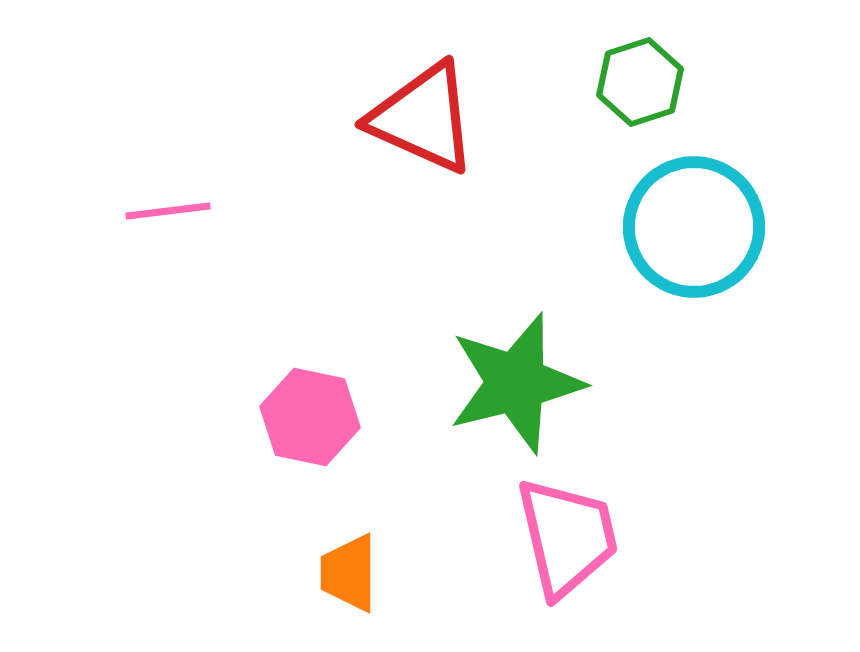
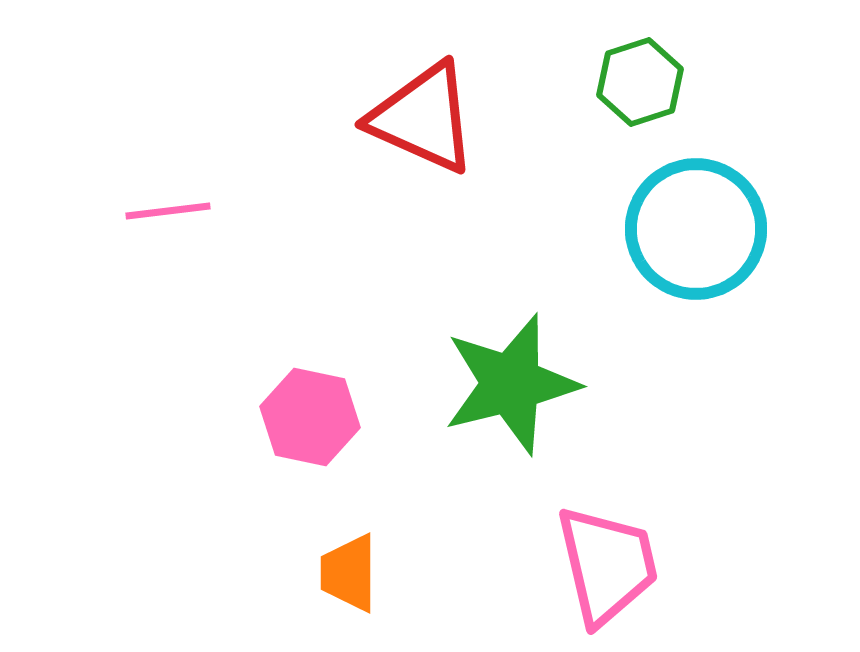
cyan circle: moved 2 px right, 2 px down
green star: moved 5 px left, 1 px down
pink trapezoid: moved 40 px right, 28 px down
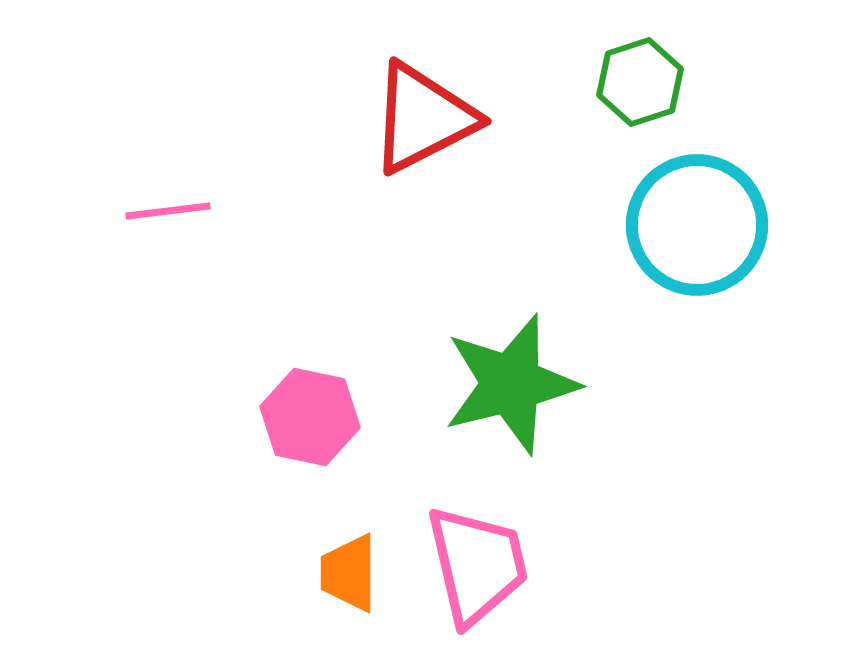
red triangle: rotated 51 degrees counterclockwise
cyan circle: moved 1 px right, 4 px up
pink trapezoid: moved 130 px left
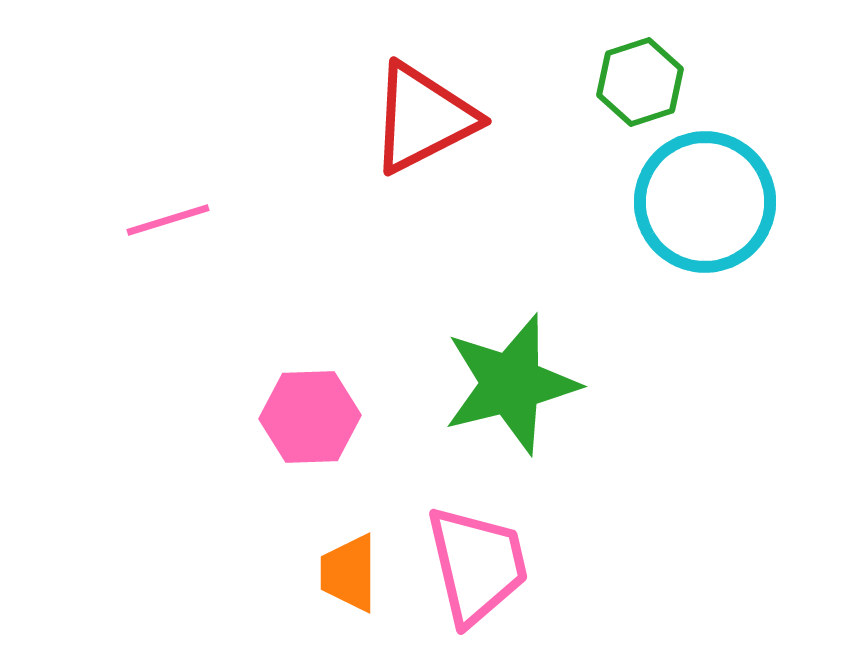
pink line: moved 9 px down; rotated 10 degrees counterclockwise
cyan circle: moved 8 px right, 23 px up
pink hexagon: rotated 14 degrees counterclockwise
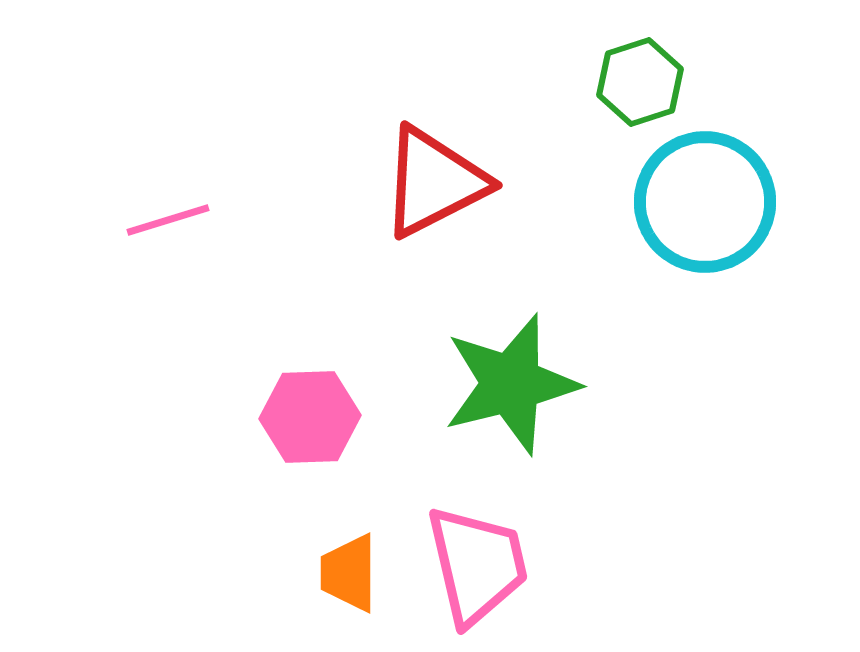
red triangle: moved 11 px right, 64 px down
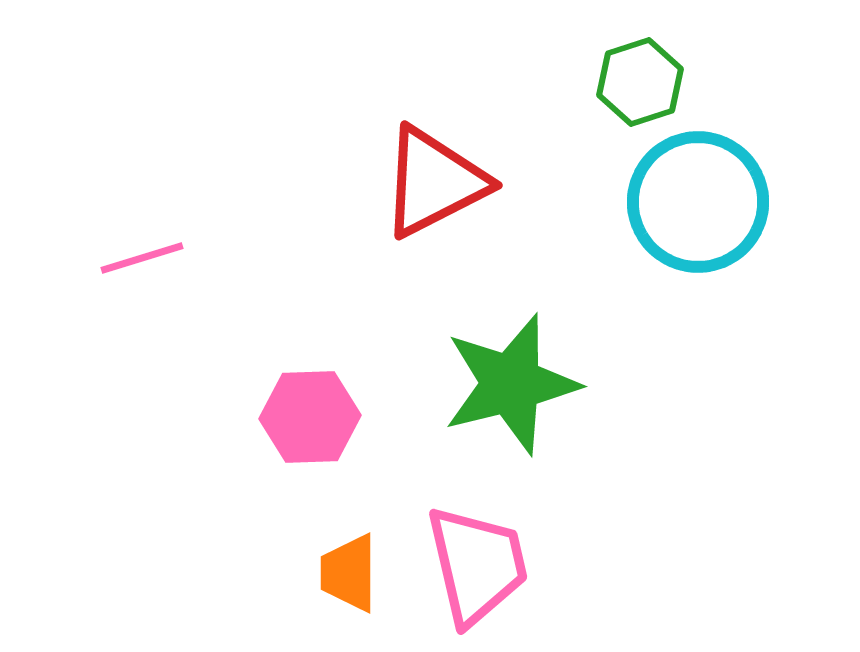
cyan circle: moved 7 px left
pink line: moved 26 px left, 38 px down
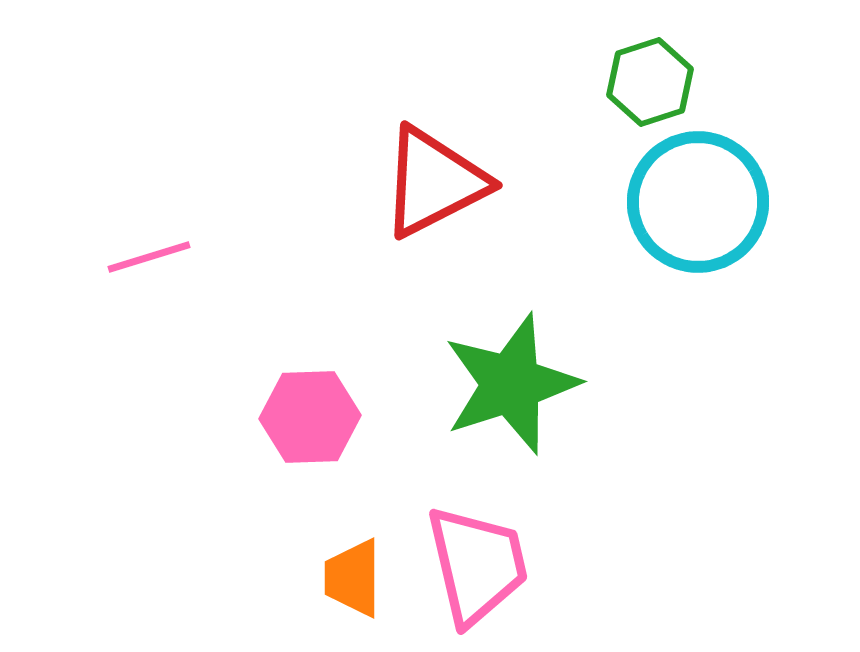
green hexagon: moved 10 px right
pink line: moved 7 px right, 1 px up
green star: rotated 4 degrees counterclockwise
orange trapezoid: moved 4 px right, 5 px down
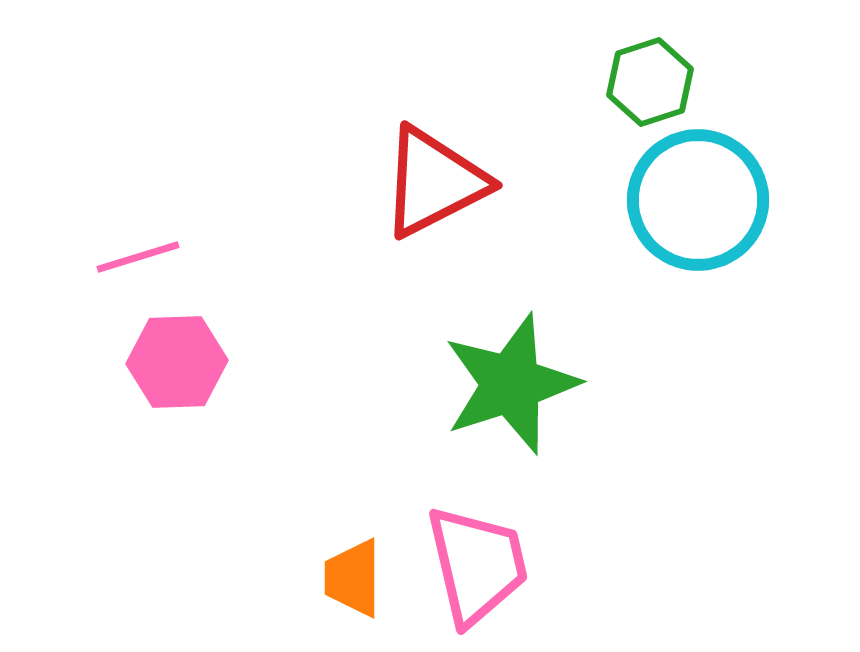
cyan circle: moved 2 px up
pink line: moved 11 px left
pink hexagon: moved 133 px left, 55 px up
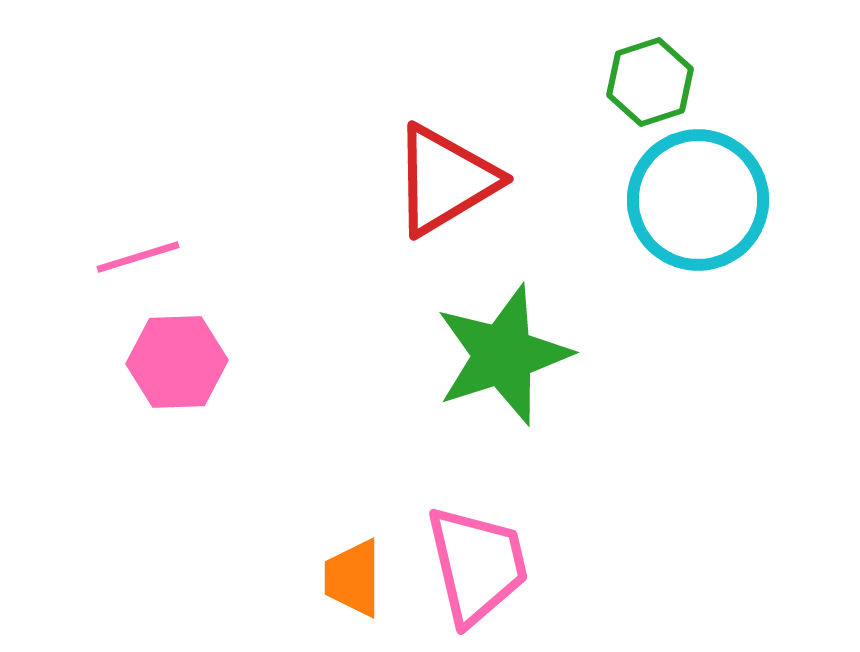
red triangle: moved 11 px right, 2 px up; rotated 4 degrees counterclockwise
green star: moved 8 px left, 29 px up
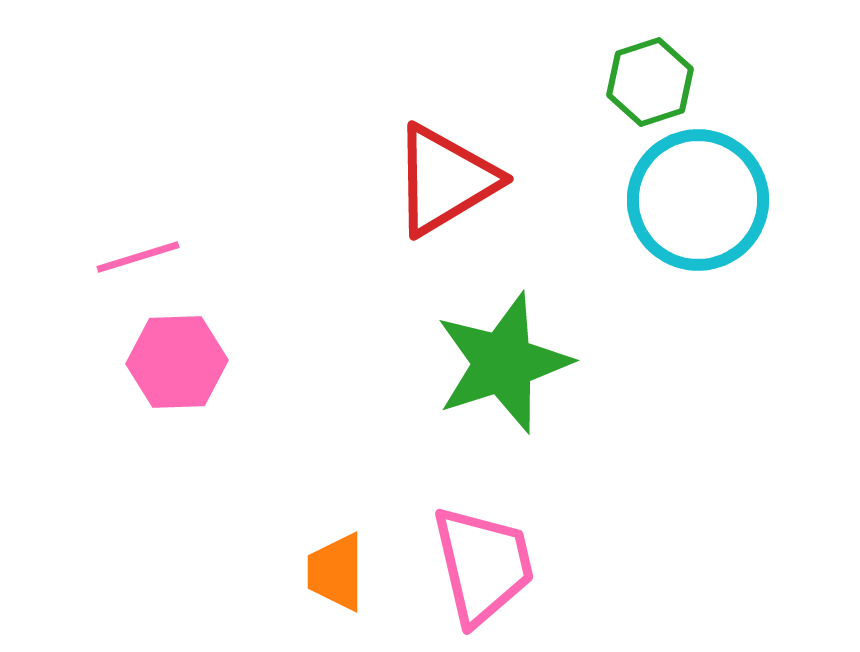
green star: moved 8 px down
pink trapezoid: moved 6 px right
orange trapezoid: moved 17 px left, 6 px up
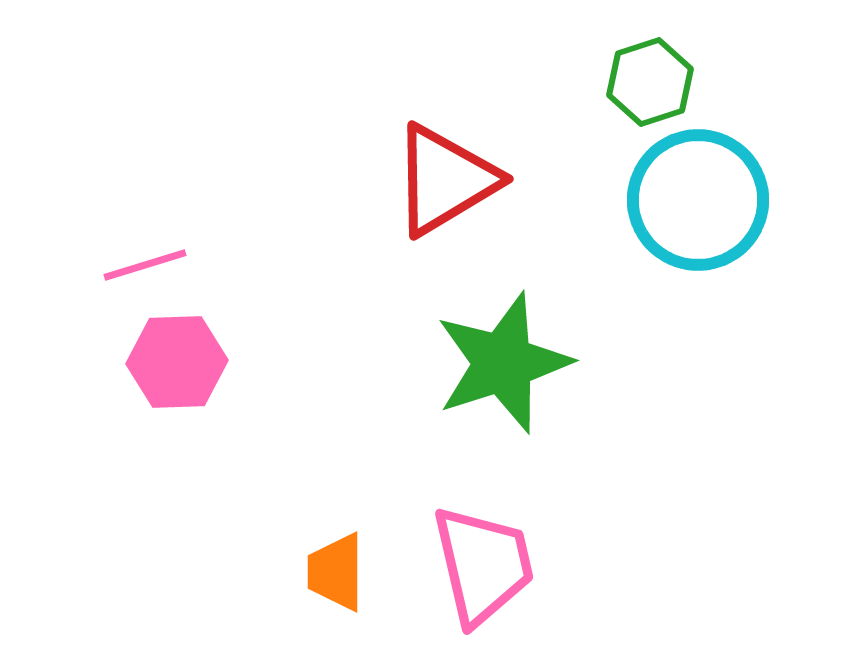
pink line: moved 7 px right, 8 px down
